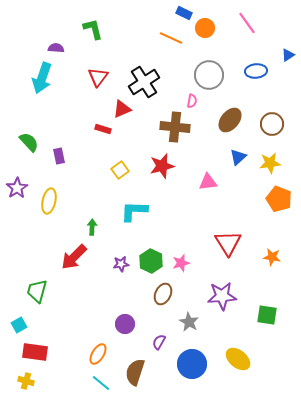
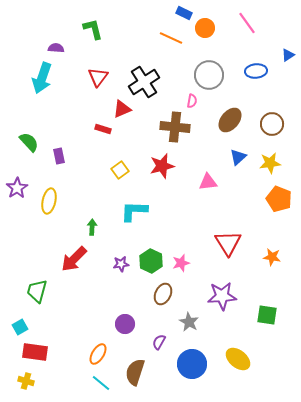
red arrow at (74, 257): moved 2 px down
cyan square at (19, 325): moved 1 px right, 2 px down
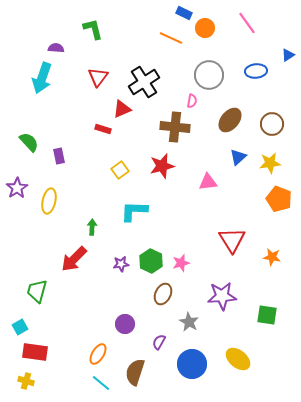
red triangle at (228, 243): moved 4 px right, 3 px up
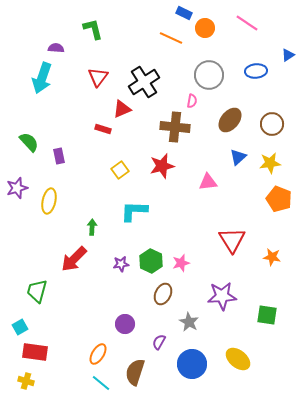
pink line at (247, 23): rotated 20 degrees counterclockwise
purple star at (17, 188): rotated 15 degrees clockwise
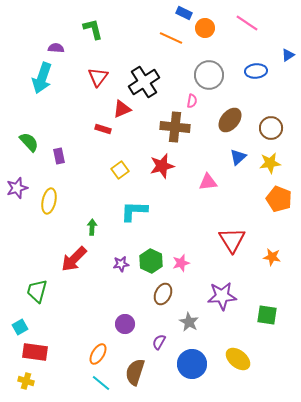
brown circle at (272, 124): moved 1 px left, 4 px down
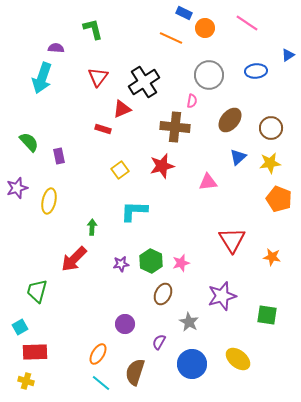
purple star at (222, 296): rotated 12 degrees counterclockwise
red rectangle at (35, 352): rotated 10 degrees counterclockwise
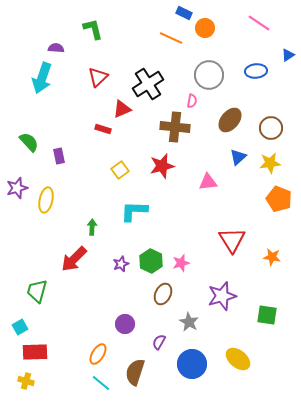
pink line at (247, 23): moved 12 px right
red triangle at (98, 77): rotated 10 degrees clockwise
black cross at (144, 82): moved 4 px right, 2 px down
yellow ellipse at (49, 201): moved 3 px left, 1 px up
purple star at (121, 264): rotated 14 degrees counterclockwise
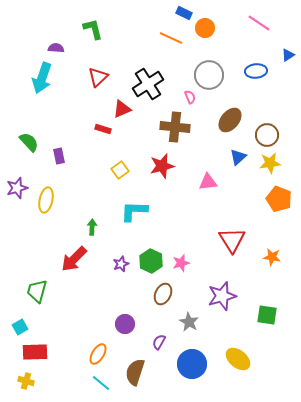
pink semicircle at (192, 101): moved 2 px left, 4 px up; rotated 32 degrees counterclockwise
brown circle at (271, 128): moved 4 px left, 7 px down
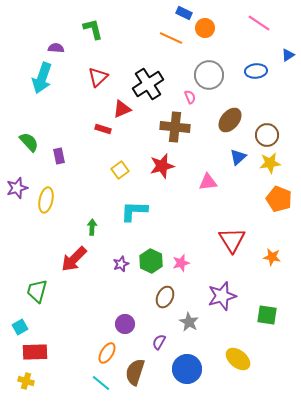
brown ellipse at (163, 294): moved 2 px right, 3 px down
orange ellipse at (98, 354): moved 9 px right, 1 px up
blue circle at (192, 364): moved 5 px left, 5 px down
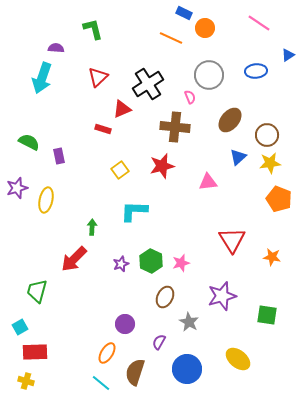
green semicircle at (29, 142): rotated 20 degrees counterclockwise
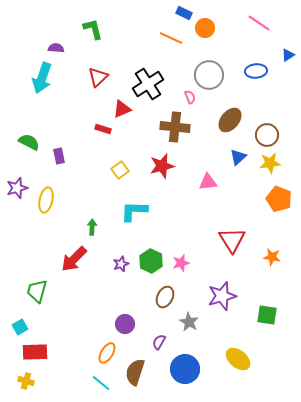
blue circle at (187, 369): moved 2 px left
